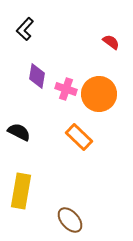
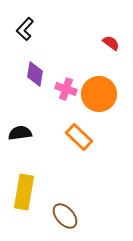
red semicircle: moved 1 px down
purple diamond: moved 2 px left, 2 px up
black semicircle: moved 1 px right, 1 px down; rotated 35 degrees counterclockwise
yellow rectangle: moved 3 px right, 1 px down
brown ellipse: moved 5 px left, 4 px up
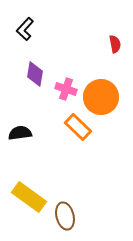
red semicircle: moved 4 px right, 1 px down; rotated 42 degrees clockwise
orange circle: moved 2 px right, 3 px down
orange rectangle: moved 1 px left, 10 px up
yellow rectangle: moved 5 px right, 5 px down; rotated 64 degrees counterclockwise
brown ellipse: rotated 28 degrees clockwise
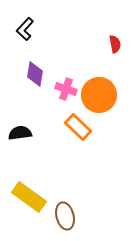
orange circle: moved 2 px left, 2 px up
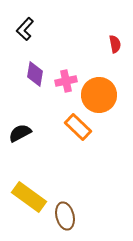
pink cross: moved 8 px up; rotated 30 degrees counterclockwise
black semicircle: rotated 20 degrees counterclockwise
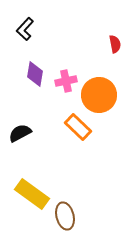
yellow rectangle: moved 3 px right, 3 px up
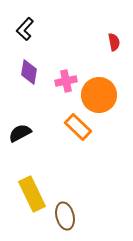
red semicircle: moved 1 px left, 2 px up
purple diamond: moved 6 px left, 2 px up
yellow rectangle: rotated 28 degrees clockwise
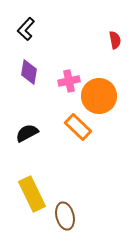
black L-shape: moved 1 px right
red semicircle: moved 1 px right, 2 px up
pink cross: moved 3 px right
orange circle: moved 1 px down
black semicircle: moved 7 px right
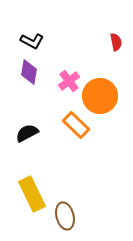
black L-shape: moved 6 px right, 12 px down; rotated 105 degrees counterclockwise
red semicircle: moved 1 px right, 2 px down
pink cross: rotated 25 degrees counterclockwise
orange circle: moved 1 px right
orange rectangle: moved 2 px left, 2 px up
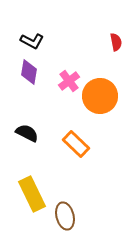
orange rectangle: moved 19 px down
black semicircle: rotated 55 degrees clockwise
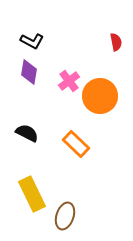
brown ellipse: rotated 32 degrees clockwise
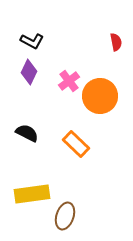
purple diamond: rotated 15 degrees clockwise
yellow rectangle: rotated 72 degrees counterclockwise
